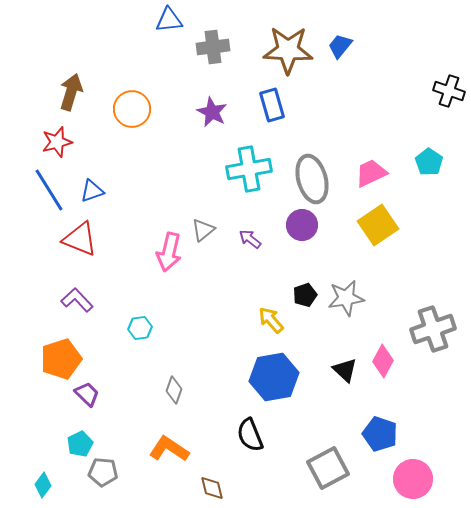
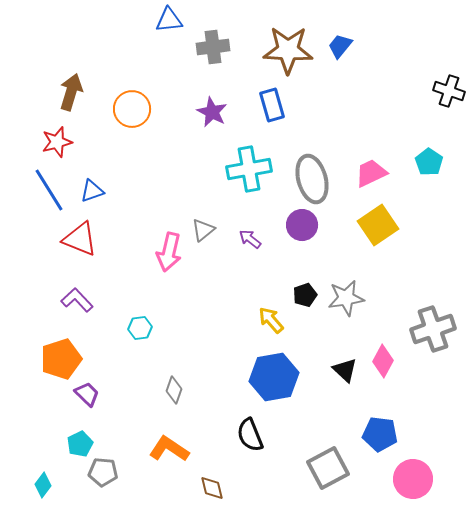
blue pentagon at (380, 434): rotated 12 degrees counterclockwise
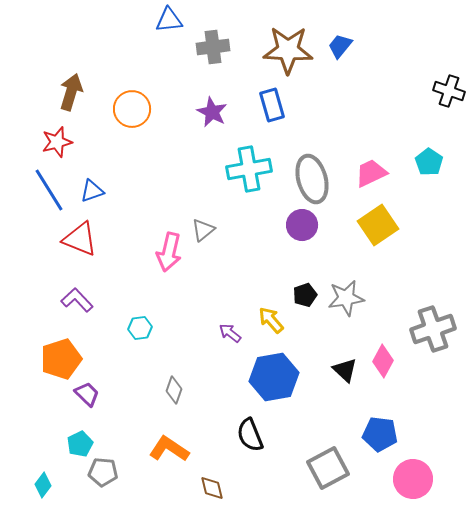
purple arrow at (250, 239): moved 20 px left, 94 px down
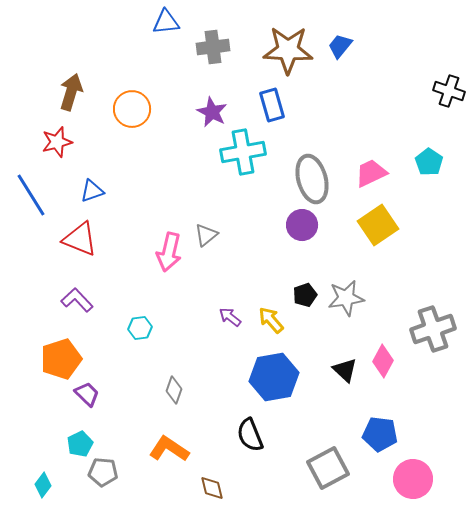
blue triangle at (169, 20): moved 3 px left, 2 px down
cyan cross at (249, 169): moved 6 px left, 17 px up
blue line at (49, 190): moved 18 px left, 5 px down
gray triangle at (203, 230): moved 3 px right, 5 px down
purple arrow at (230, 333): moved 16 px up
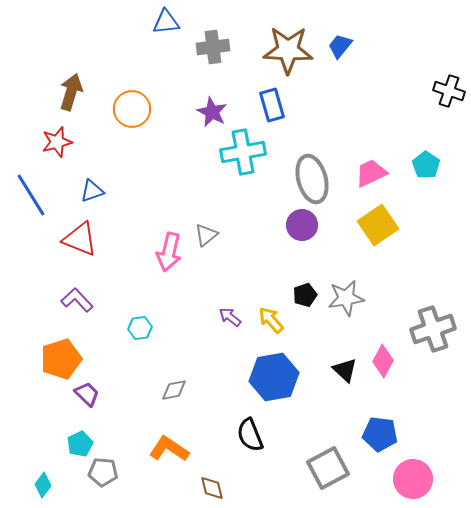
cyan pentagon at (429, 162): moved 3 px left, 3 px down
gray diamond at (174, 390): rotated 60 degrees clockwise
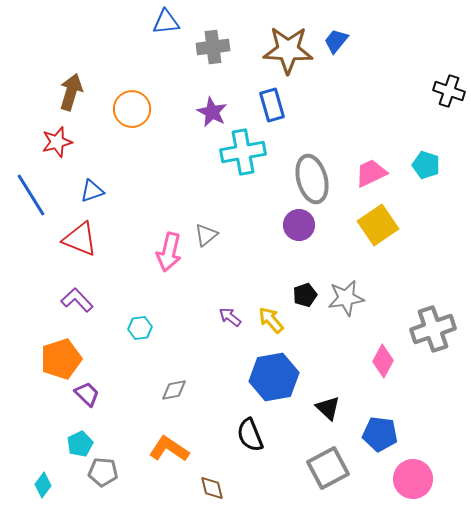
blue trapezoid at (340, 46): moved 4 px left, 5 px up
cyan pentagon at (426, 165): rotated 16 degrees counterclockwise
purple circle at (302, 225): moved 3 px left
black triangle at (345, 370): moved 17 px left, 38 px down
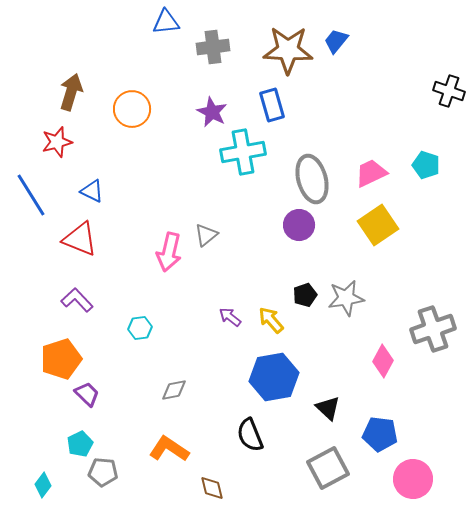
blue triangle at (92, 191): rotated 45 degrees clockwise
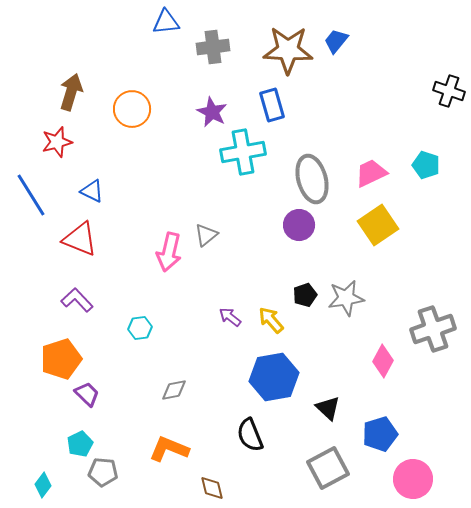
blue pentagon at (380, 434): rotated 24 degrees counterclockwise
orange L-shape at (169, 449): rotated 12 degrees counterclockwise
